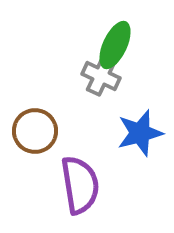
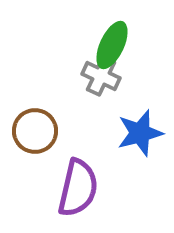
green ellipse: moved 3 px left
purple semicircle: moved 2 px left, 3 px down; rotated 22 degrees clockwise
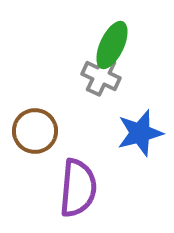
purple semicircle: rotated 8 degrees counterclockwise
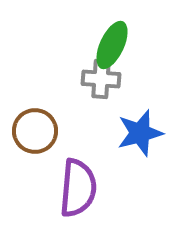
gray cross: moved 3 px down; rotated 21 degrees counterclockwise
